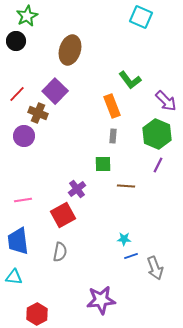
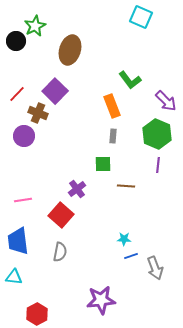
green star: moved 8 px right, 10 px down
purple line: rotated 21 degrees counterclockwise
red square: moved 2 px left; rotated 20 degrees counterclockwise
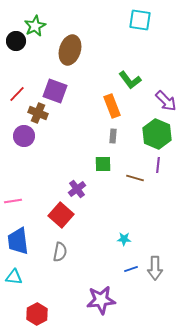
cyan square: moved 1 px left, 3 px down; rotated 15 degrees counterclockwise
purple square: rotated 25 degrees counterclockwise
brown line: moved 9 px right, 8 px up; rotated 12 degrees clockwise
pink line: moved 10 px left, 1 px down
blue line: moved 13 px down
gray arrow: rotated 20 degrees clockwise
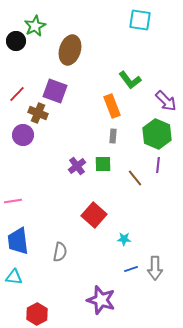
purple circle: moved 1 px left, 1 px up
brown line: rotated 36 degrees clockwise
purple cross: moved 23 px up
red square: moved 33 px right
purple star: rotated 24 degrees clockwise
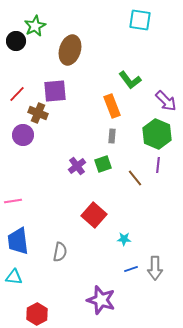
purple square: rotated 25 degrees counterclockwise
gray rectangle: moved 1 px left
green square: rotated 18 degrees counterclockwise
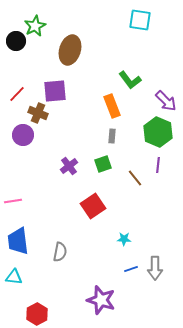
green hexagon: moved 1 px right, 2 px up
purple cross: moved 8 px left
red square: moved 1 px left, 9 px up; rotated 15 degrees clockwise
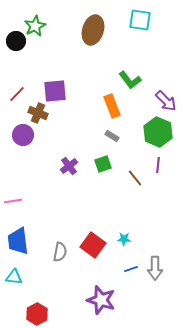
brown ellipse: moved 23 px right, 20 px up
gray rectangle: rotated 64 degrees counterclockwise
red square: moved 39 px down; rotated 20 degrees counterclockwise
